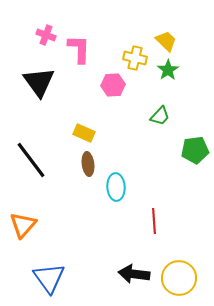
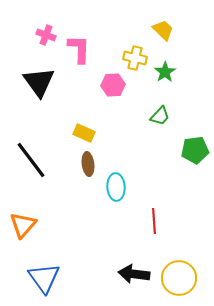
yellow trapezoid: moved 3 px left, 11 px up
green star: moved 3 px left, 2 px down
blue triangle: moved 5 px left
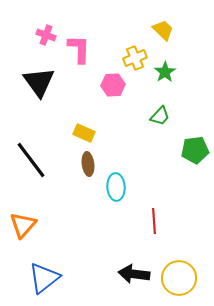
yellow cross: rotated 35 degrees counterclockwise
blue triangle: rotated 28 degrees clockwise
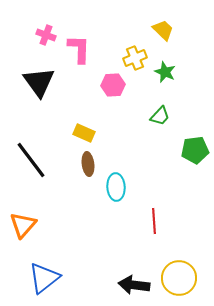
green star: rotated 15 degrees counterclockwise
black arrow: moved 11 px down
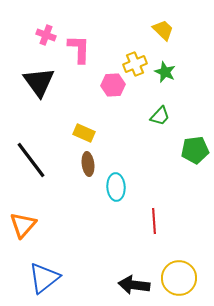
yellow cross: moved 6 px down
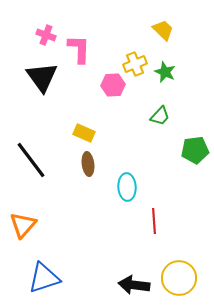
black triangle: moved 3 px right, 5 px up
cyan ellipse: moved 11 px right
blue triangle: rotated 20 degrees clockwise
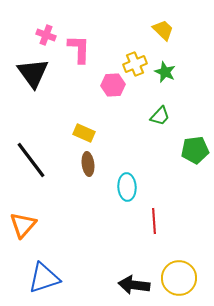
black triangle: moved 9 px left, 4 px up
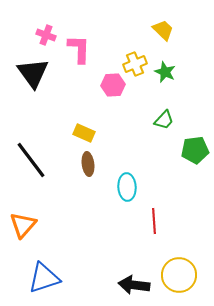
green trapezoid: moved 4 px right, 4 px down
yellow circle: moved 3 px up
